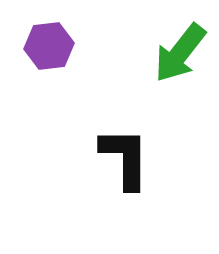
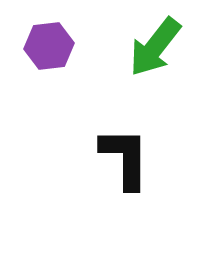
green arrow: moved 25 px left, 6 px up
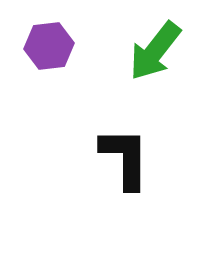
green arrow: moved 4 px down
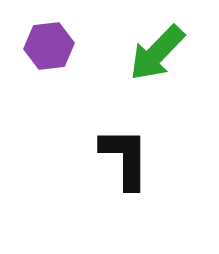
green arrow: moved 2 px right, 2 px down; rotated 6 degrees clockwise
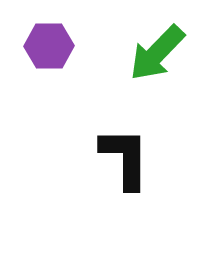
purple hexagon: rotated 6 degrees clockwise
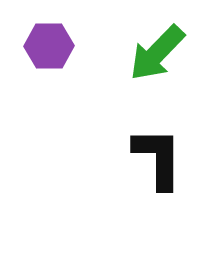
black L-shape: moved 33 px right
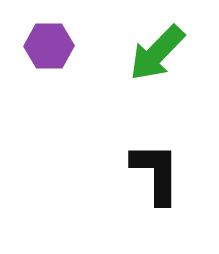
black L-shape: moved 2 px left, 15 px down
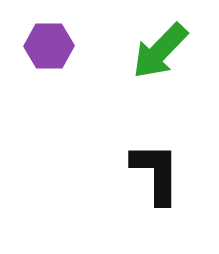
green arrow: moved 3 px right, 2 px up
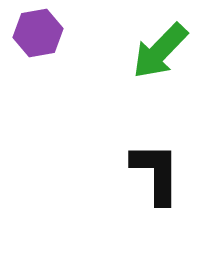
purple hexagon: moved 11 px left, 13 px up; rotated 9 degrees counterclockwise
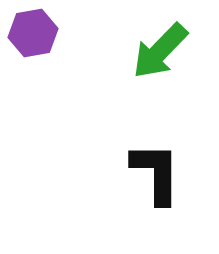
purple hexagon: moved 5 px left
